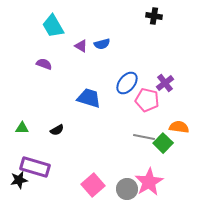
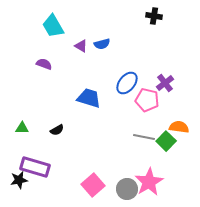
green square: moved 3 px right, 2 px up
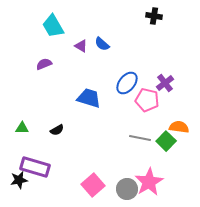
blue semicircle: rotated 56 degrees clockwise
purple semicircle: rotated 42 degrees counterclockwise
gray line: moved 4 px left, 1 px down
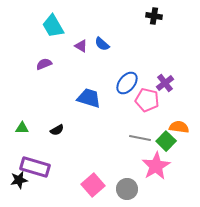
pink star: moved 7 px right, 16 px up
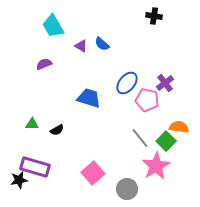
green triangle: moved 10 px right, 4 px up
gray line: rotated 40 degrees clockwise
pink square: moved 12 px up
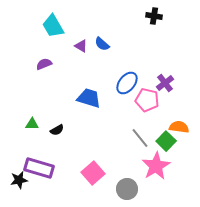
purple rectangle: moved 4 px right, 1 px down
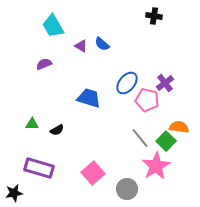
black star: moved 5 px left, 13 px down
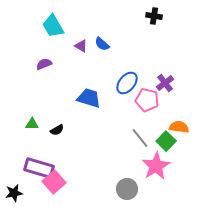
pink square: moved 39 px left, 9 px down
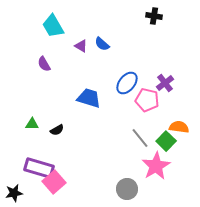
purple semicircle: rotated 98 degrees counterclockwise
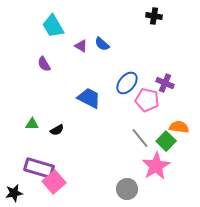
purple cross: rotated 30 degrees counterclockwise
blue trapezoid: rotated 10 degrees clockwise
